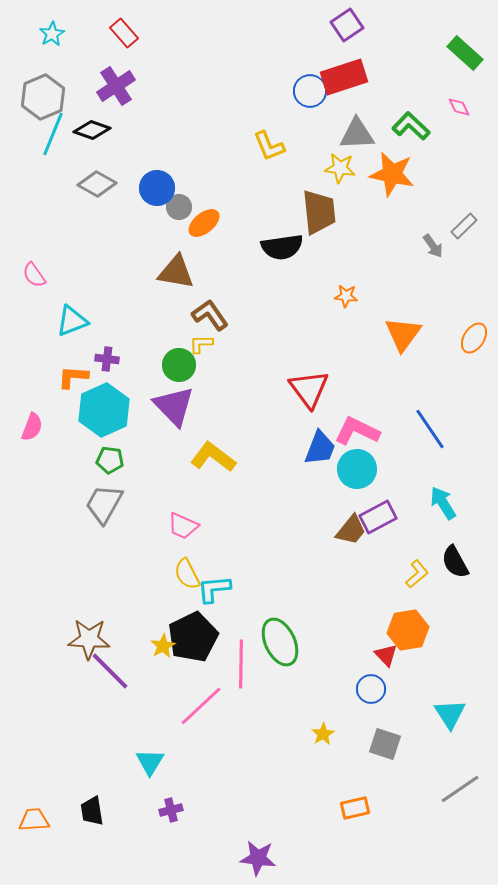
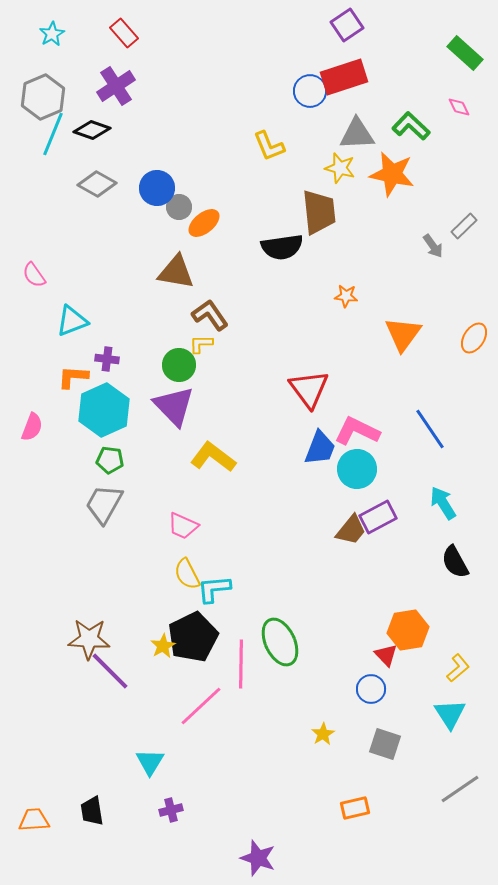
yellow star at (340, 168): rotated 8 degrees clockwise
yellow L-shape at (417, 574): moved 41 px right, 94 px down
purple star at (258, 858): rotated 12 degrees clockwise
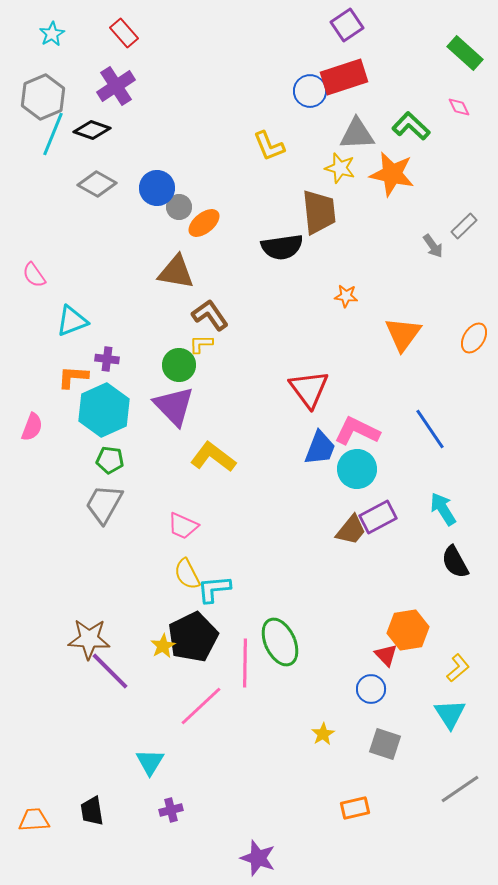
cyan arrow at (443, 503): moved 6 px down
pink line at (241, 664): moved 4 px right, 1 px up
